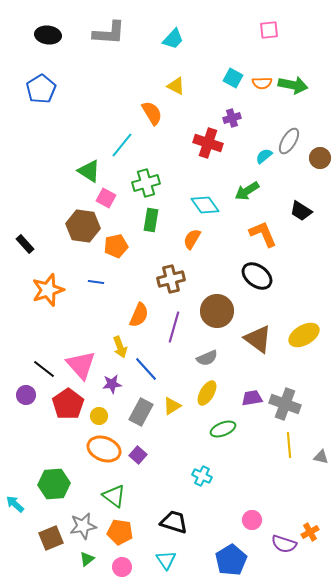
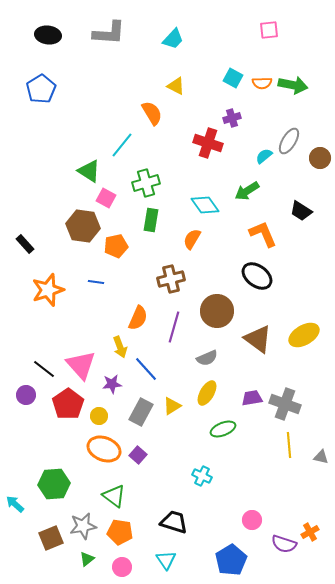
orange semicircle at (139, 315): moved 1 px left, 3 px down
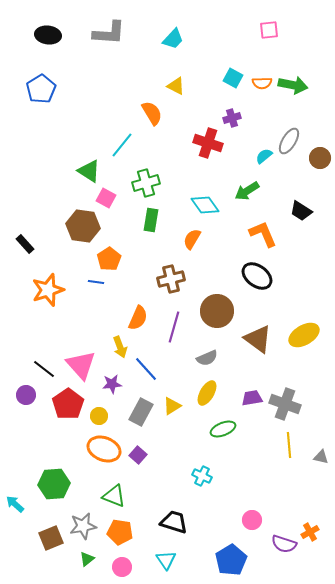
orange pentagon at (116, 246): moved 7 px left, 13 px down; rotated 20 degrees counterclockwise
green triangle at (114, 496): rotated 15 degrees counterclockwise
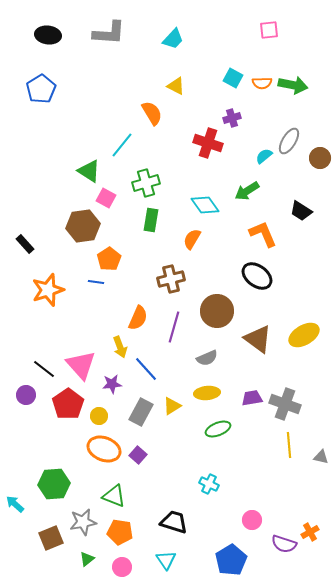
brown hexagon at (83, 226): rotated 16 degrees counterclockwise
yellow ellipse at (207, 393): rotated 55 degrees clockwise
green ellipse at (223, 429): moved 5 px left
cyan cross at (202, 476): moved 7 px right, 8 px down
gray star at (83, 526): moved 4 px up
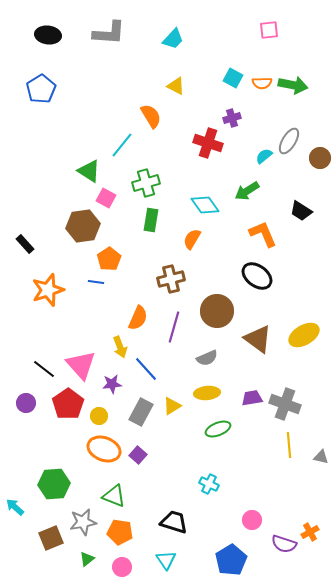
orange semicircle at (152, 113): moved 1 px left, 3 px down
purple circle at (26, 395): moved 8 px down
cyan arrow at (15, 504): moved 3 px down
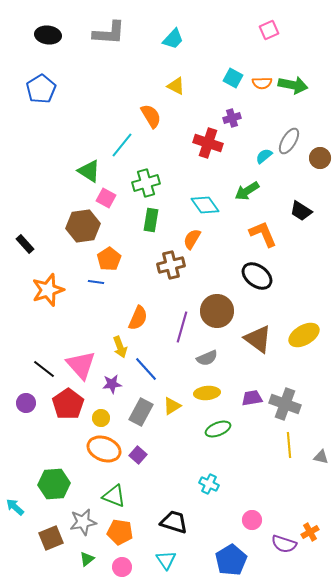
pink square at (269, 30): rotated 18 degrees counterclockwise
brown cross at (171, 279): moved 14 px up
purple line at (174, 327): moved 8 px right
yellow circle at (99, 416): moved 2 px right, 2 px down
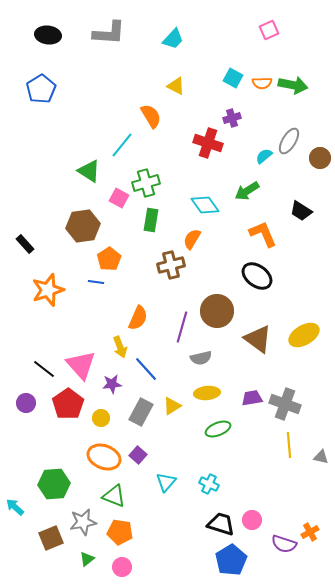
pink square at (106, 198): moved 13 px right
gray semicircle at (207, 358): moved 6 px left; rotated 10 degrees clockwise
orange ellipse at (104, 449): moved 8 px down
black trapezoid at (174, 522): moved 47 px right, 2 px down
cyan triangle at (166, 560): moved 78 px up; rotated 15 degrees clockwise
